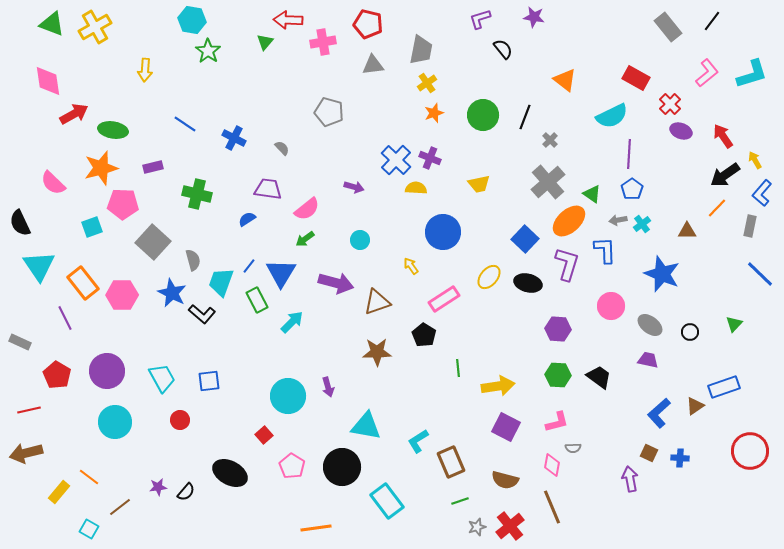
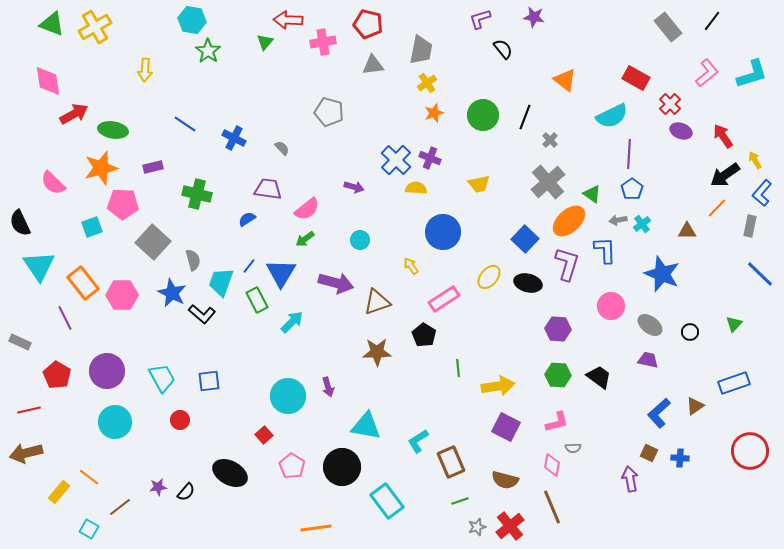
blue rectangle at (724, 387): moved 10 px right, 4 px up
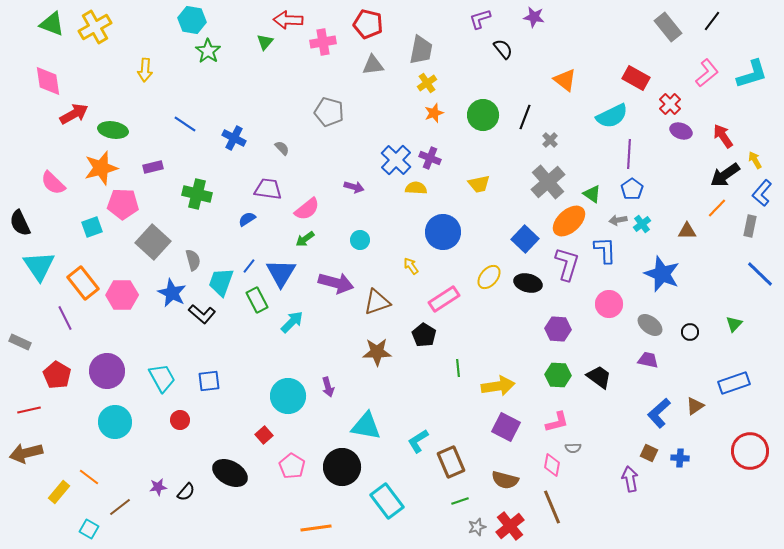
pink circle at (611, 306): moved 2 px left, 2 px up
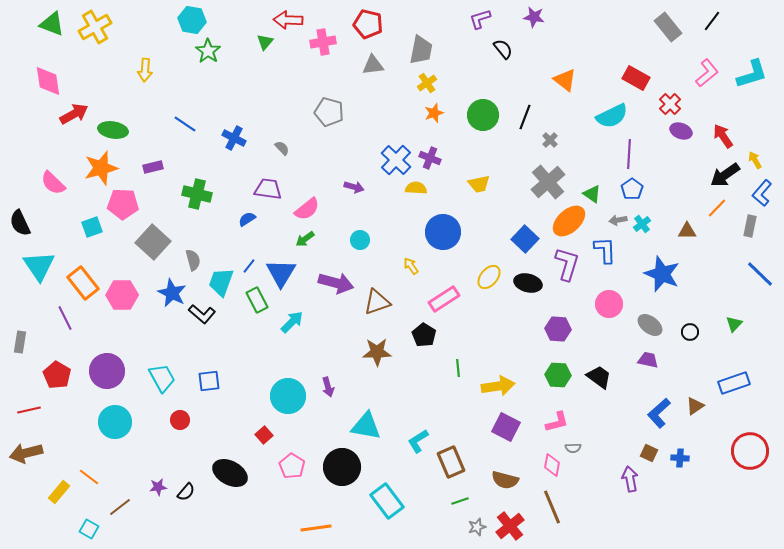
gray rectangle at (20, 342): rotated 75 degrees clockwise
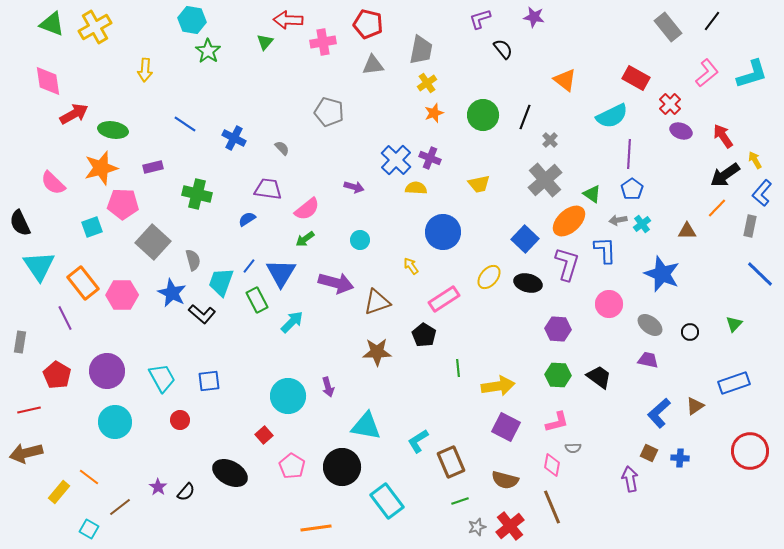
gray cross at (548, 182): moved 3 px left, 2 px up
purple star at (158, 487): rotated 30 degrees counterclockwise
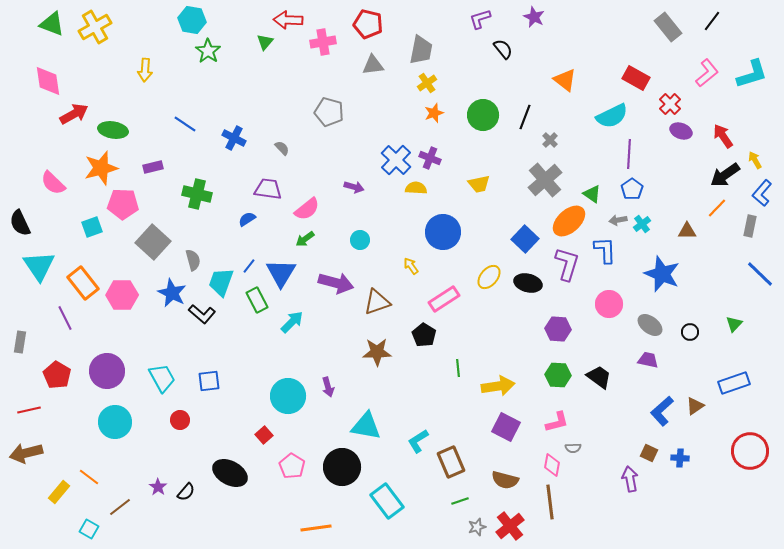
purple star at (534, 17): rotated 15 degrees clockwise
blue L-shape at (659, 413): moved 3 px right, 2 px up
brown line at (552, 507): moved 2 px left, 5 px up; rotated 16 degrees clockwise
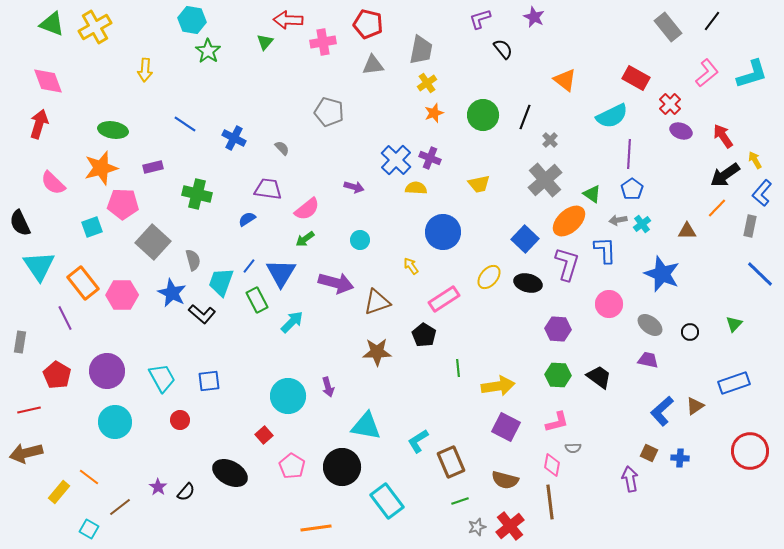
pink diamond at (48, 81): rotated 12 degrees counterclockwise
red arrow at (74, 114): moved 35 px left, 10 px down; rotated 44 degrees counterclockwise
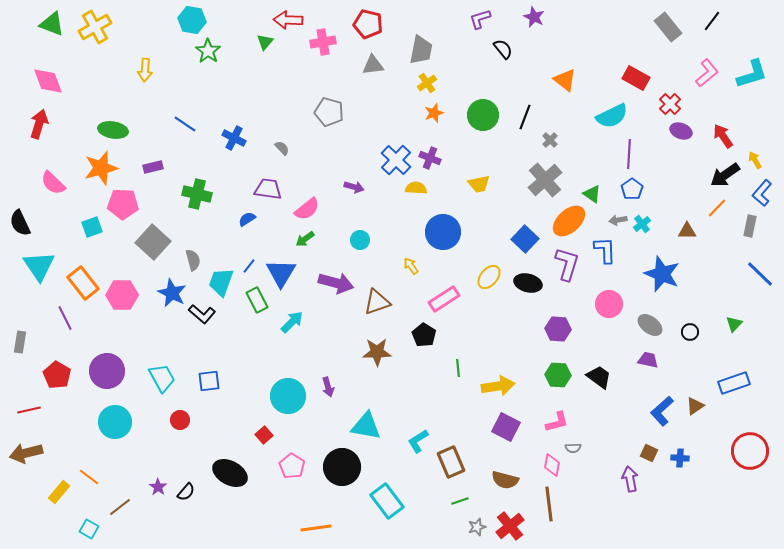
brown line at (550, 502): moved 1 px left, 2 px down
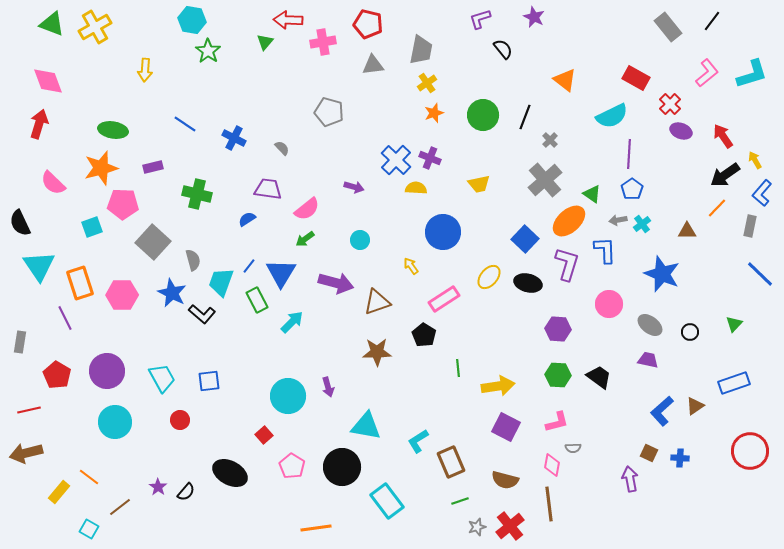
orange rectangle at (83, 283): moved 3 px left; rotated 20 degrees clockwise
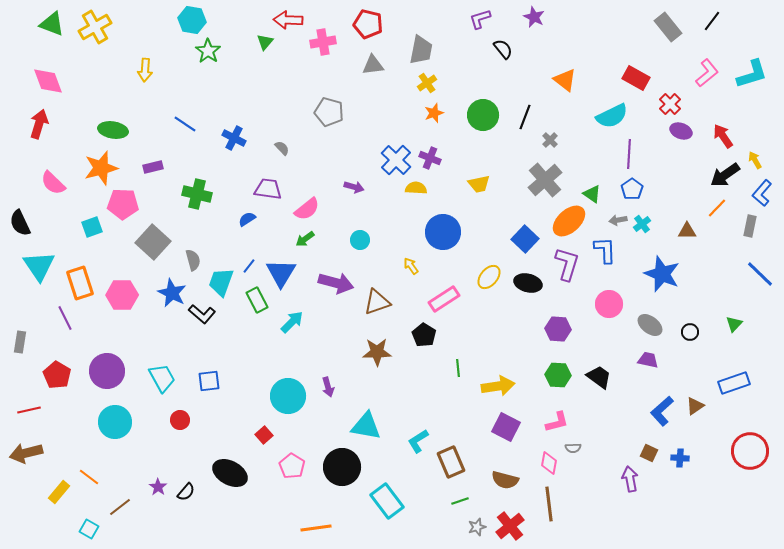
pink diamond at (552, 465): moved 3 px left, 2 px up
